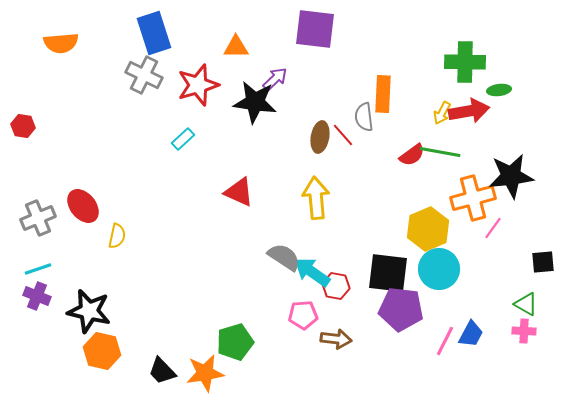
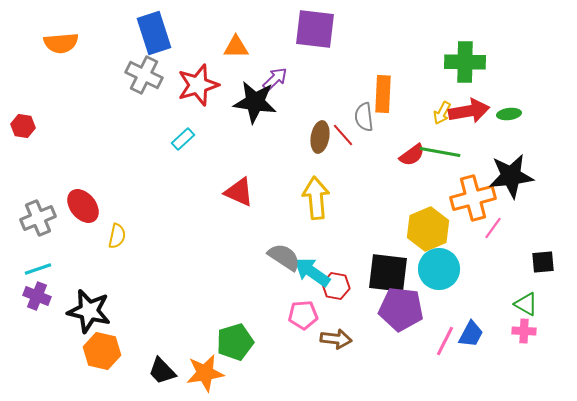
green ellipse at (499, 90): moved 10 px right, 24 px down
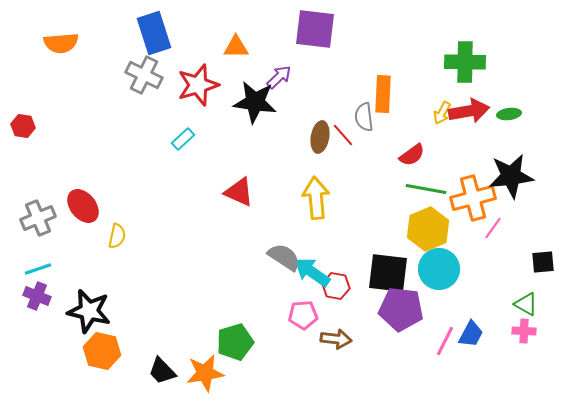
purple arrow at (275, 79): moved 4 px right, 2 px up
green line at (440, 152): moved 14 px left, 37 px down
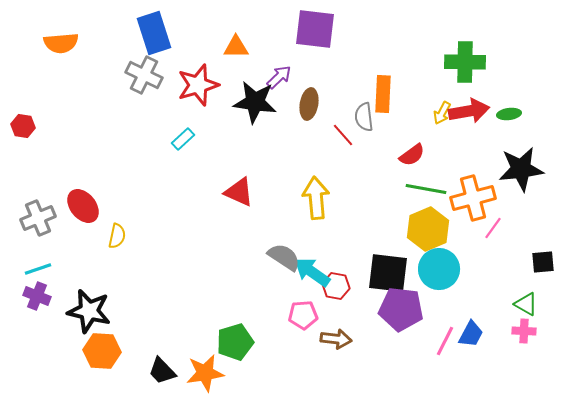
brown ellipse at (320, 137): moved 11 px left, 33 px up
black star at (511, 176): moved 10 px right, 7 px up
orange hexagon at (102, 351): rotated 9 degrees counterclockwise
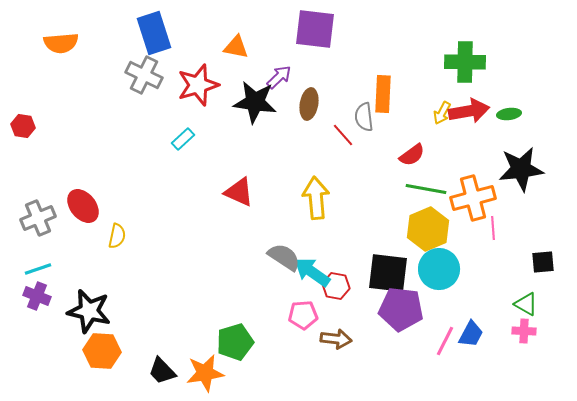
orange triangle at (236, 47): rotated 12 degrees clockwise
pink line at (493, 228): rotated 40 degrees counterclockwise
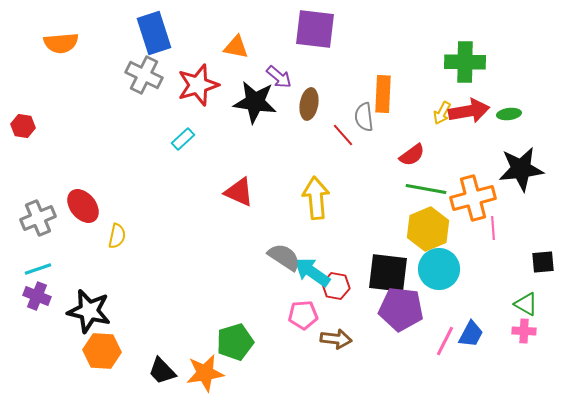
purple arrow at (279, 77): rotated 84 degrees clockwise
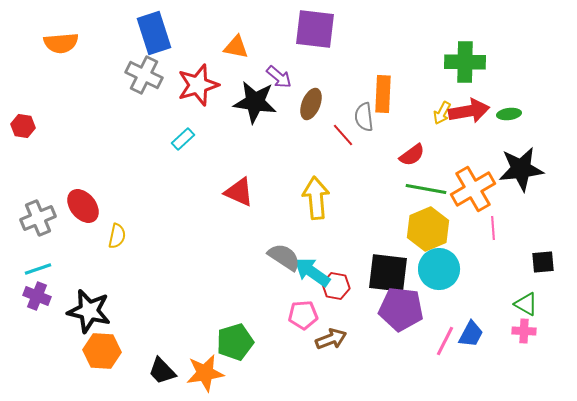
brown ellipse at (309, 104): moved 2 px right; rotated 12 degrees clockwise
orange cross at (473, 198): moved 9 px up; rotated 15 degrees counterclockwise
brown arrow at (336, 339): moved 5 px left; rotated 28 degrees counterclockwise
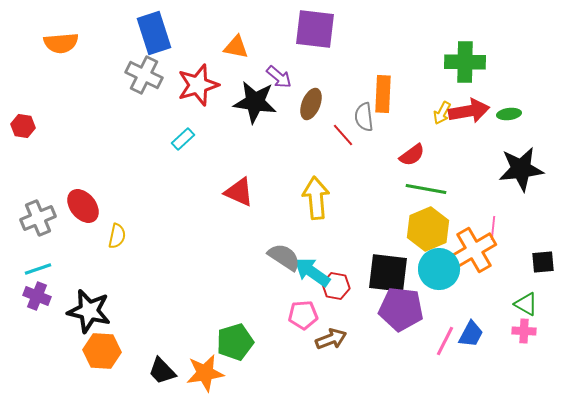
orange cross at (473, 189): moved 1 px right, 61 px down
pink line at (493, 228): rotated 10 degrees clockwise
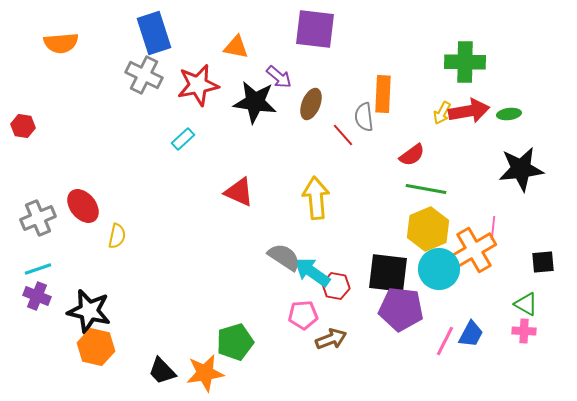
red star at (198, 85): rotated 6 degrees clockwise
orange hexagon at (102, 351): moved 6 px left, 4 px up; rotated 9 degrees clockwise
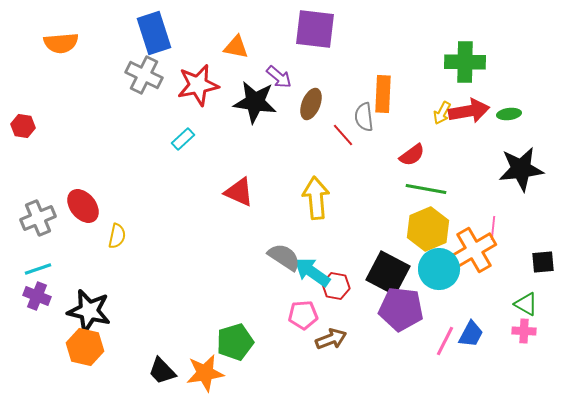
black square at (388, 273): rotated 21 degrees clockwise
orange hexagon at (96, 347): moved 11 px left
